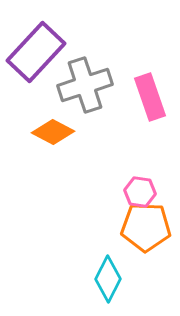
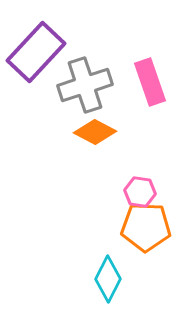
pink rectangle: moved 15 px up
orange diamond: moved 42 px right
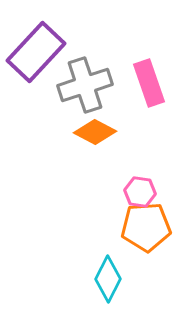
pink rectangle: moved 1 px left, 1 px down
orange pentagon: rotated 6 degrees counterclockwise
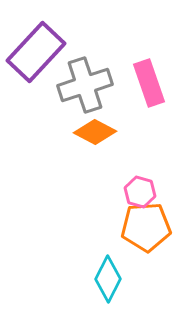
pink hexagon: rotated 8 degrees clockwise
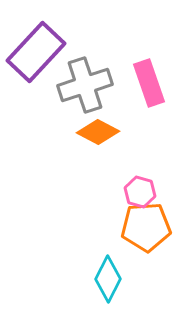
orange diamond: moved 3 px right
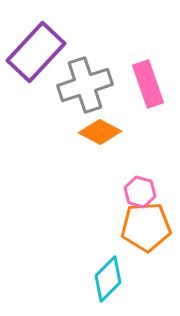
pink rectangle: moved 1 px left, 1 px down
orange diamond: moved 2 px right
cyan diamond: rotated 18 degrees clockwise
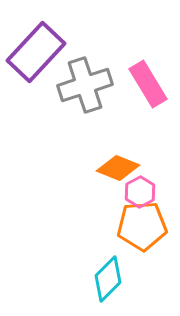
pink rectangle: rotated 12 degrees counterclockwise
orange diamond: moved 18 px right, 36 px down; rotated 6 degrees counterclockwise
pink hexagon: rotated 16 degrees clockwise
orange pentagon: moved 4 px left, 1 px up
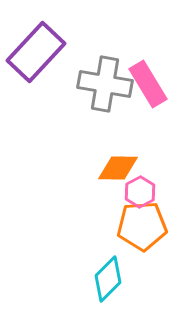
gray cross: moved 20 px right, 1 px up; rotated 28 degrees clockwise
orange diamond: rotated 21 degrees counterclockwise
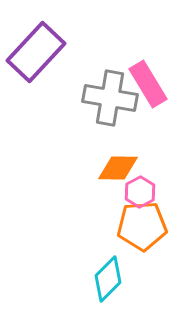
gray cross: moved 5 px right, 14 px down
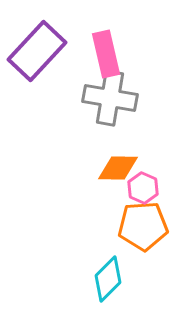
purple rectangle: moved 1 px right, 1 px up
pink rectangle: moved 42 px left, 30 px up; rotated 18 degrees clockwise
pink hexagon: moved 3 px right, 4 px up; rotated 8 degrees counterclockwise
orange pentagon: moved 1 px right
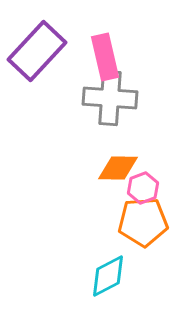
pink rectangle: moved 1 px left, 3 px down
gray cross: rotated 6 degrees counterclockwise
pink hexagon: rotated 16 degrees clockwise
orange pentagon: moved 4 px up
cyan diamond: moved 3 px up; rotated 18 degrees clockwise
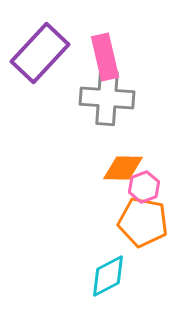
purple rectangle: moved 3 px right, 2 px down
gray cross: moved 3 px left
orange diamond: moved 5 px right
pink hexagon: moved 1 px right, 1 px up
orange pentagon: rotated 15 degrees clockwise
